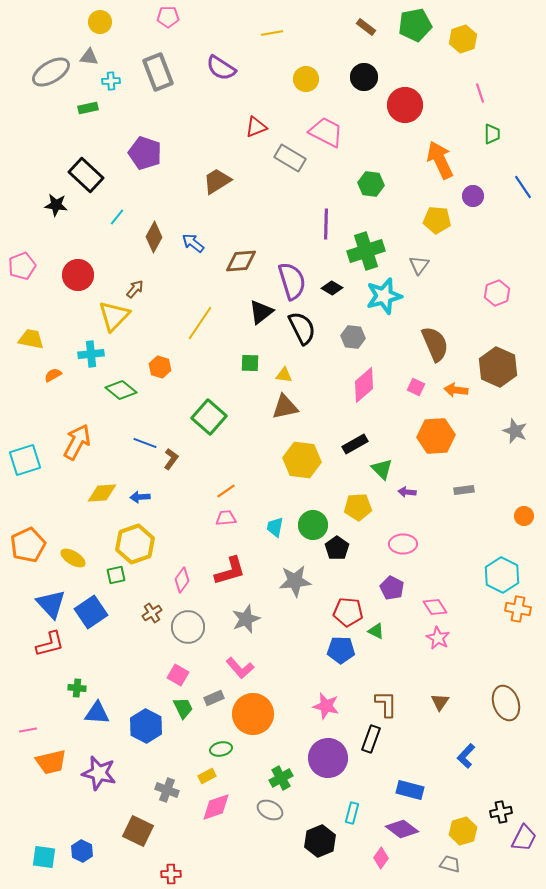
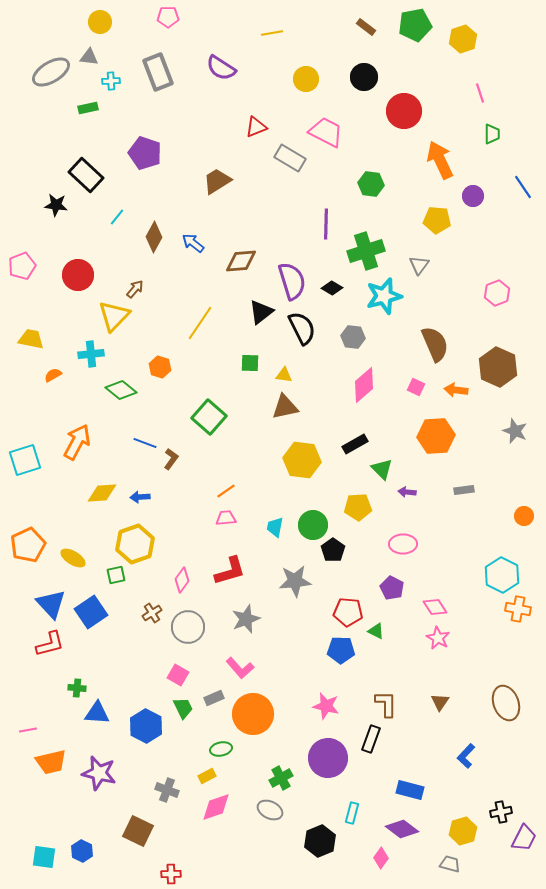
red circle at (405, 105): moved 1 px left, 6 px down
black pentagon at (337, 548): moved 4 px left, 2 px down
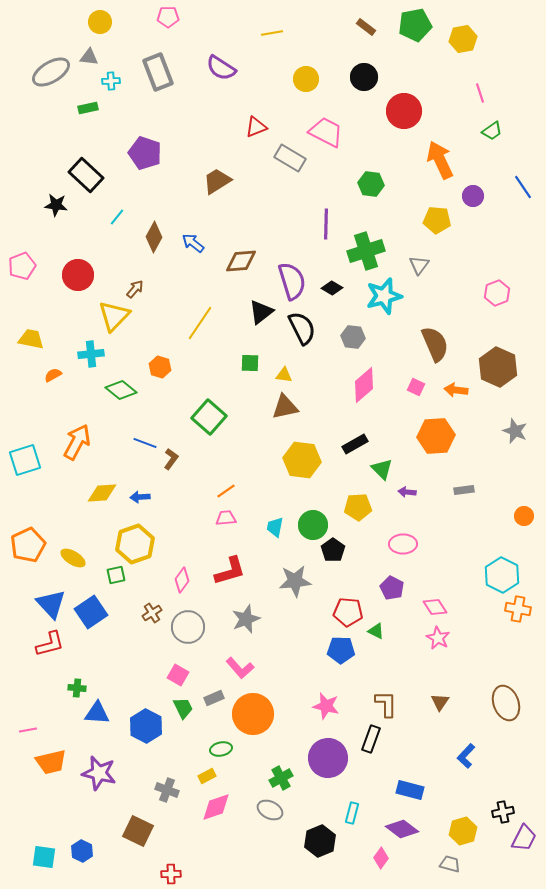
yellow hexagon at (463, 39): rotated 8 degrees clockwise
green trapezoid at (492, 134): moved 3 px up; rotated 55 degrees clockwise
black cross at (501, 812): moved 2 px right
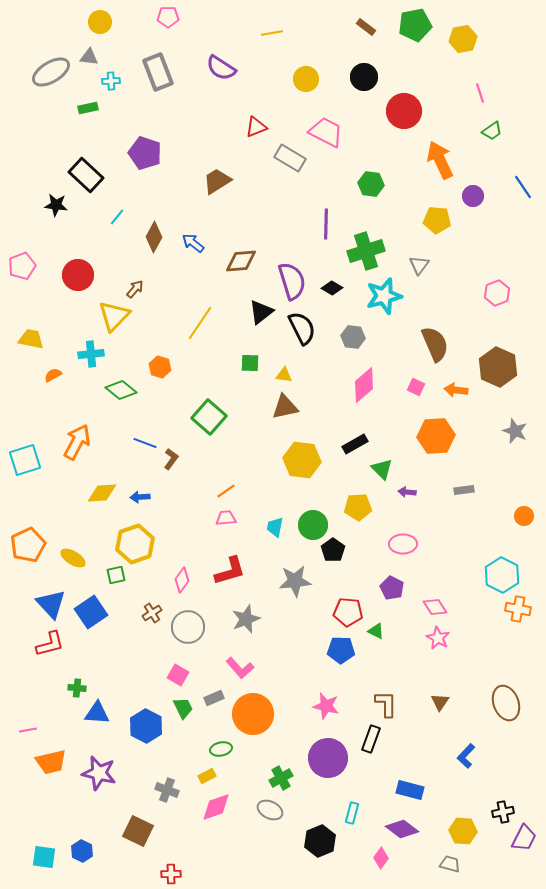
yellow hexagon at (463, 831): rotated 20 degrees clockwise
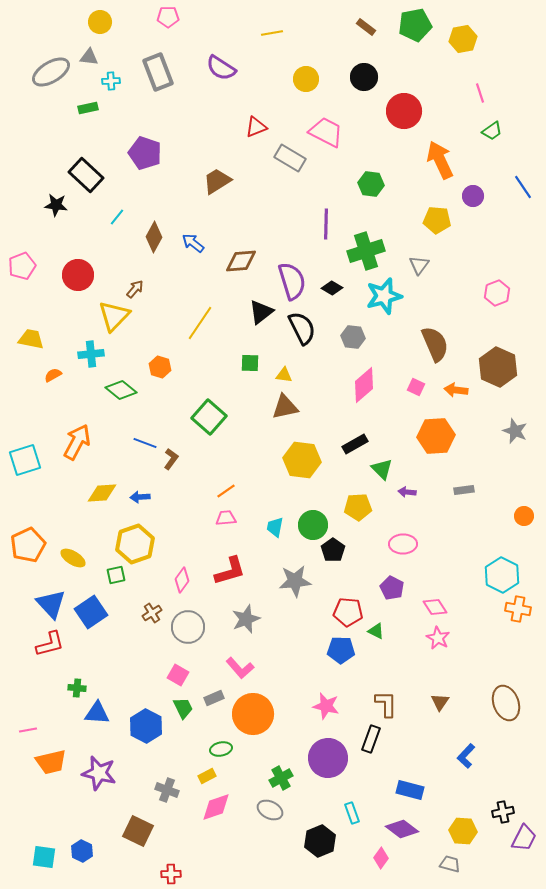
cyan rectangle at (352, 813): rotated 35 degrees counterclockwise
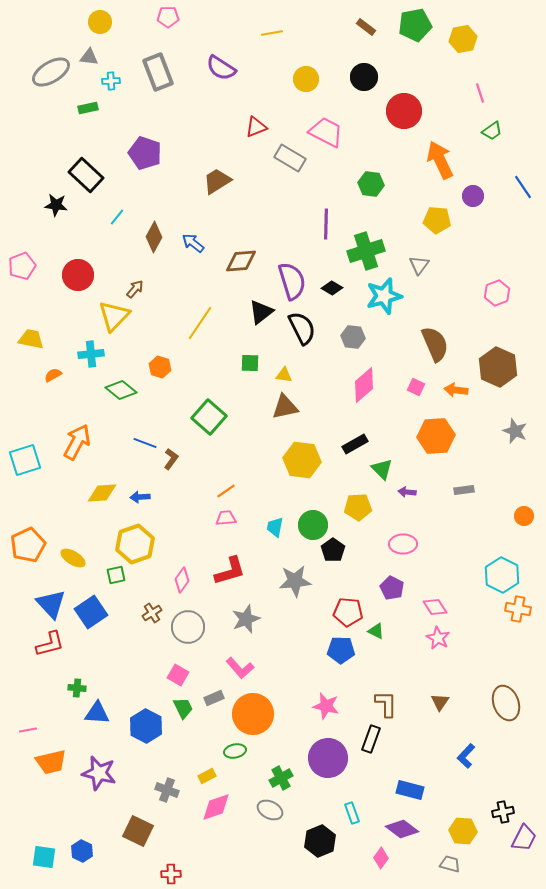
green ellipse at (221, 749): moved 14 px right, 2 px down
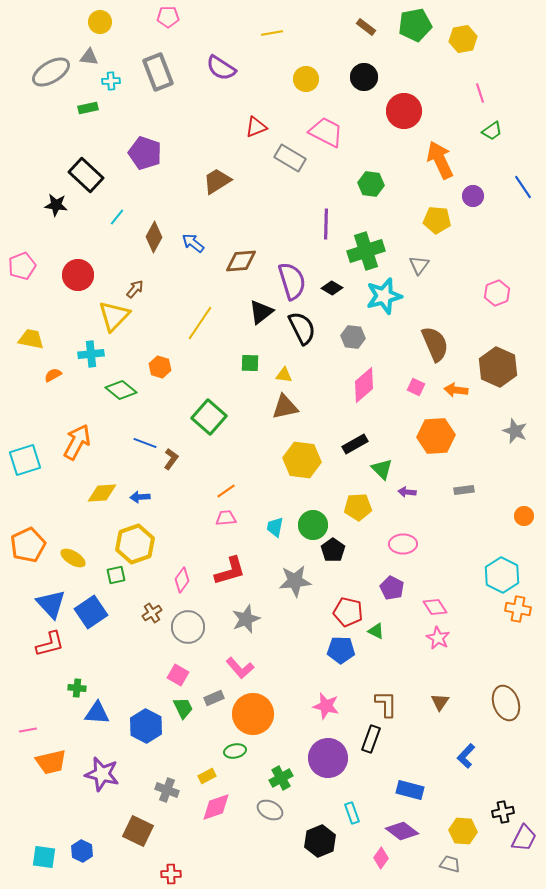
red pentagon at (348, 612): rotated 8 degrees clockwise
purple star at (99, 773): moved 3 px right, 1 px down
purple diamond at (402, 829): moved 2 px down
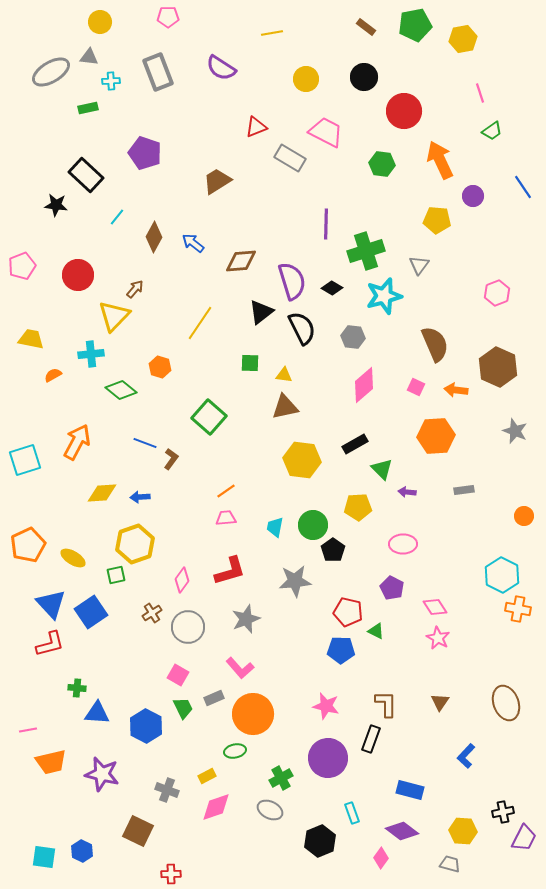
green hexagon at (371, 184): moved 11 px right, 20 px up
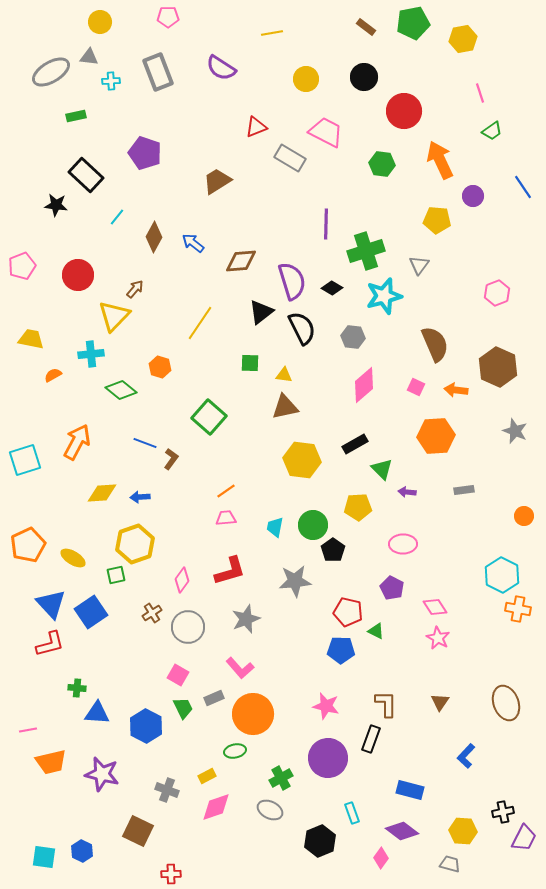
green pentagon at (415, 25): moved 2 px left, 2 px up
green rectangle at (88, 108): moved 12 px left, 8 px down
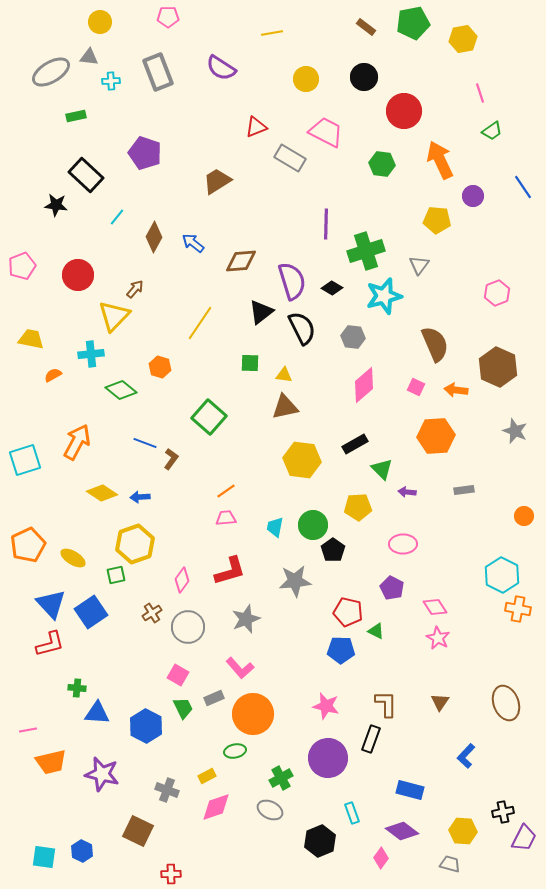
yellow diamond at (102, 493): rotated 36 degrees clockwise
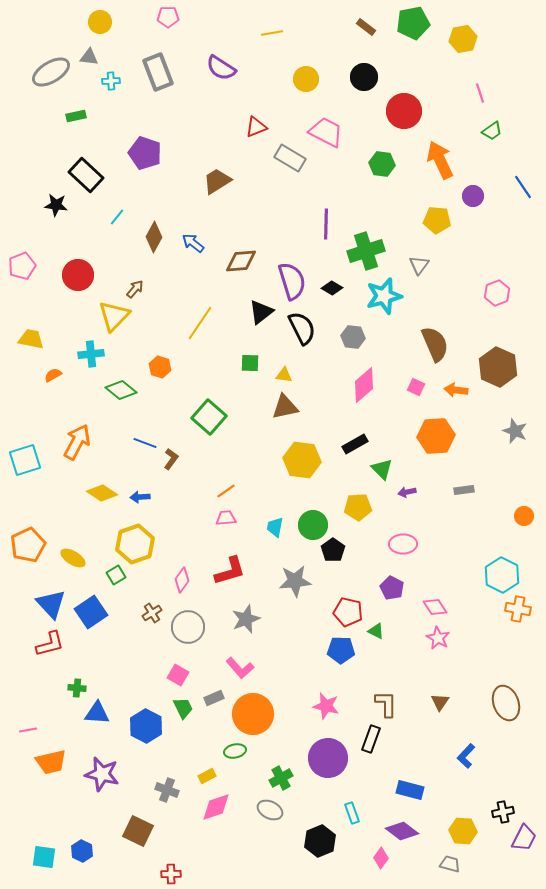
purple arrow at (407, 492): rotated 18 degrees counterclockwise
green square at (116, 575): rotated 18 degrees counterclockwise
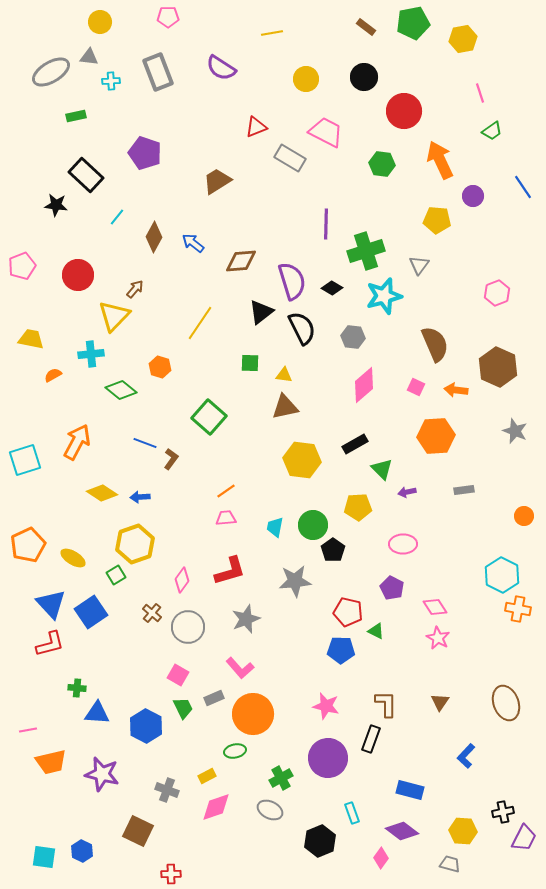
brown cross at (152, 613): rotated 18 degrees counterclockwise
